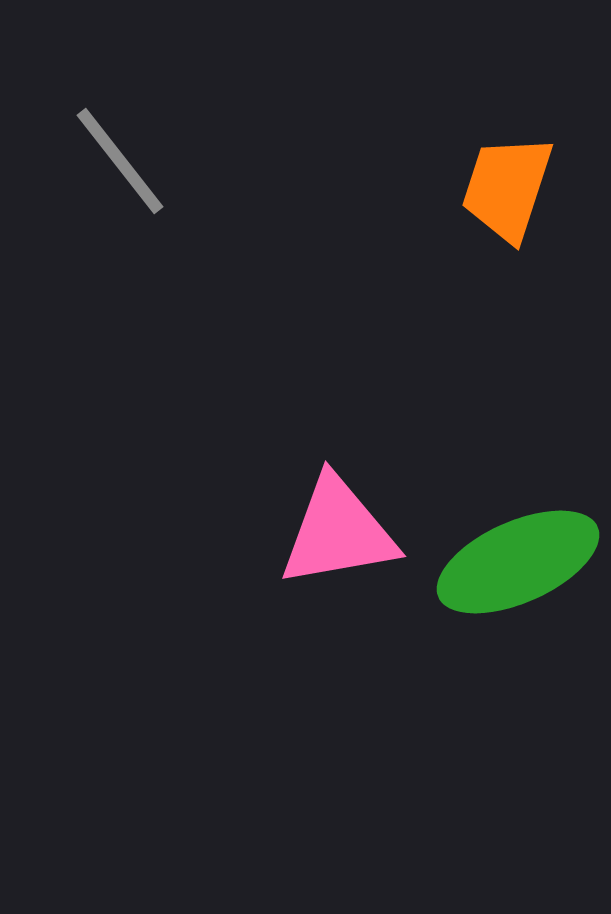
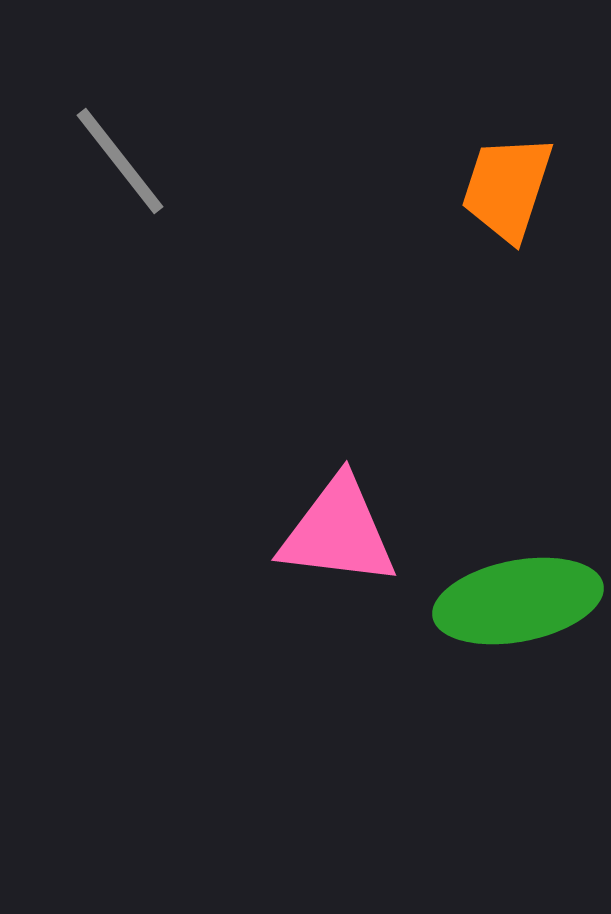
pink triangle: rotated 17 degrees clockwise
green ellipse: moved 39 px down; rotated 13 degrees clockwise
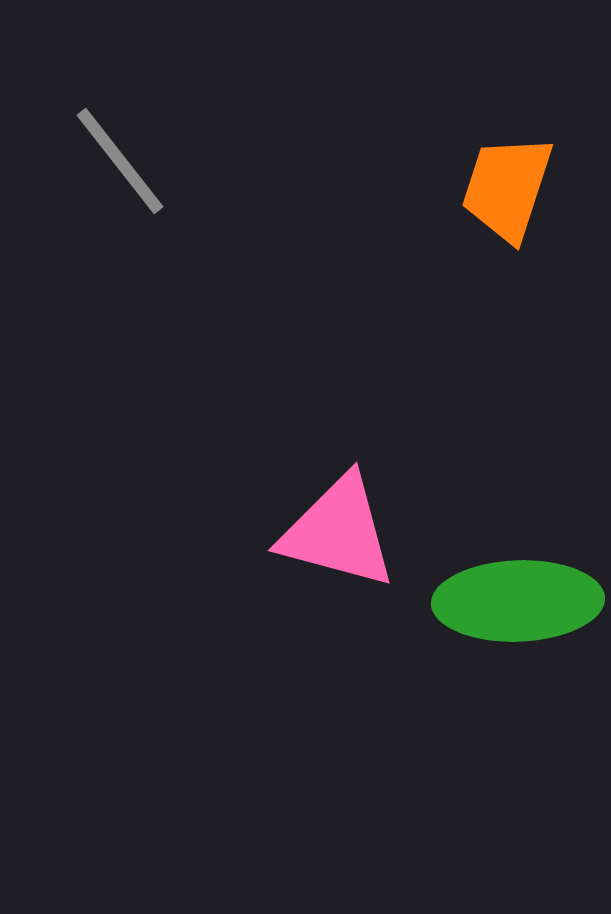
pink triangle: rotated 8 degrees clockwise
green ellipse: rotated 9 degrees clockwise
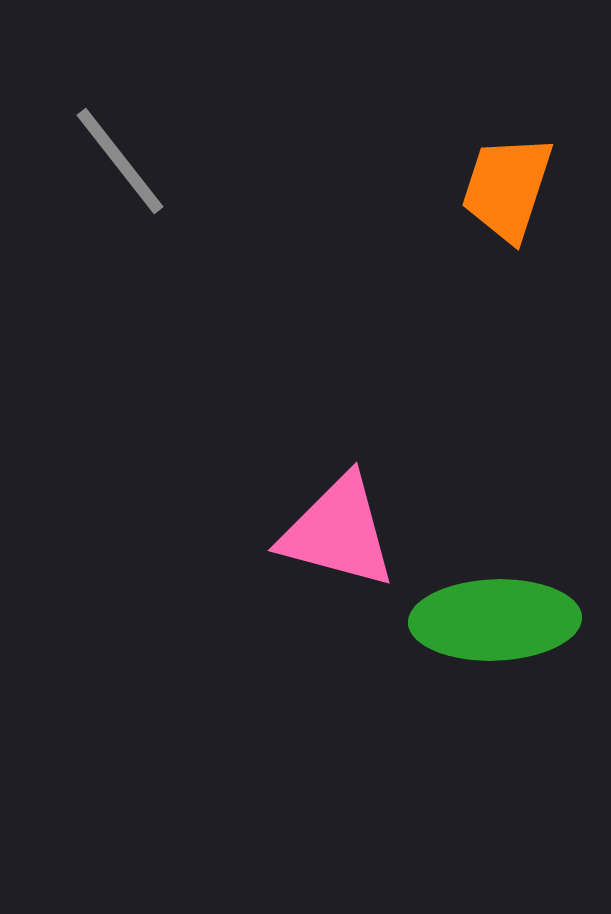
green ellipse: moved 23 px left, 19 px down
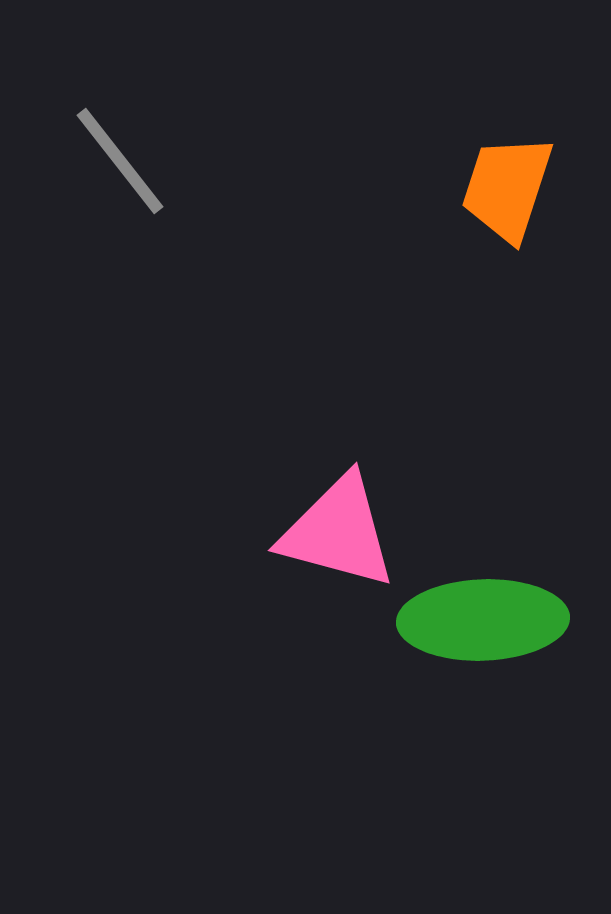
green ellipse: moved 12 px left
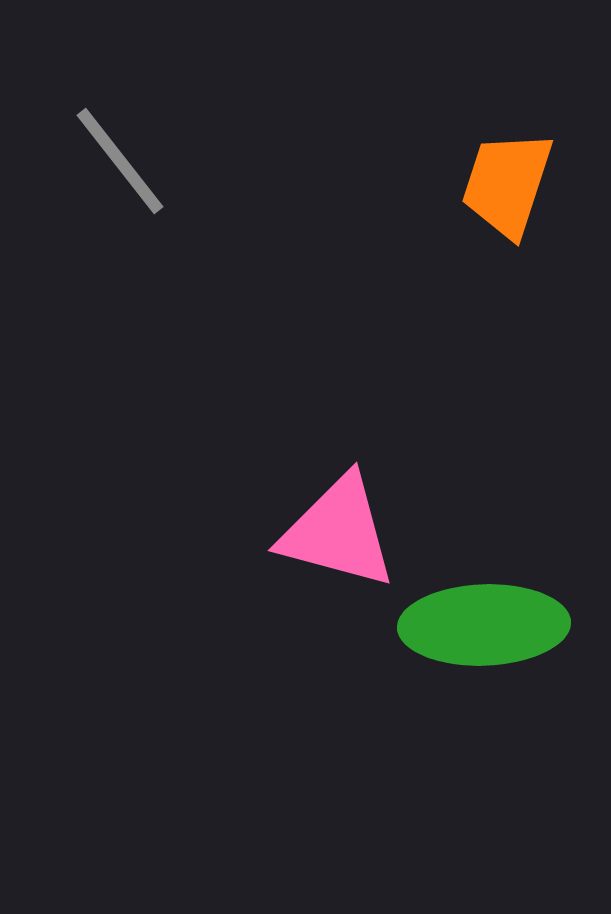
orange trapezoid: moved 4 px up
green ellipse: moved 1 px right, 5 px down
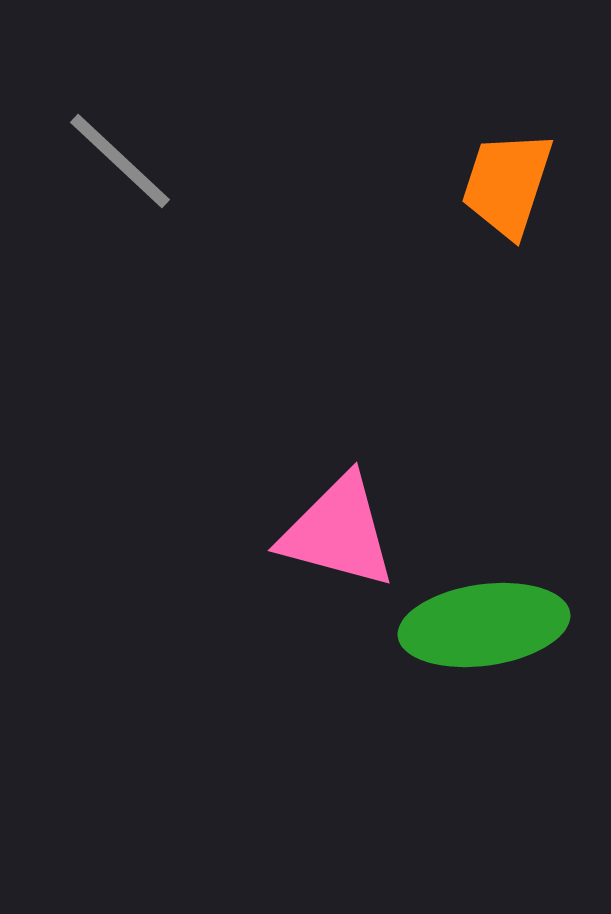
gray line: rotated 9 degrees counterclockwise
green ellipse: rotated 6 degrees counterclockwise
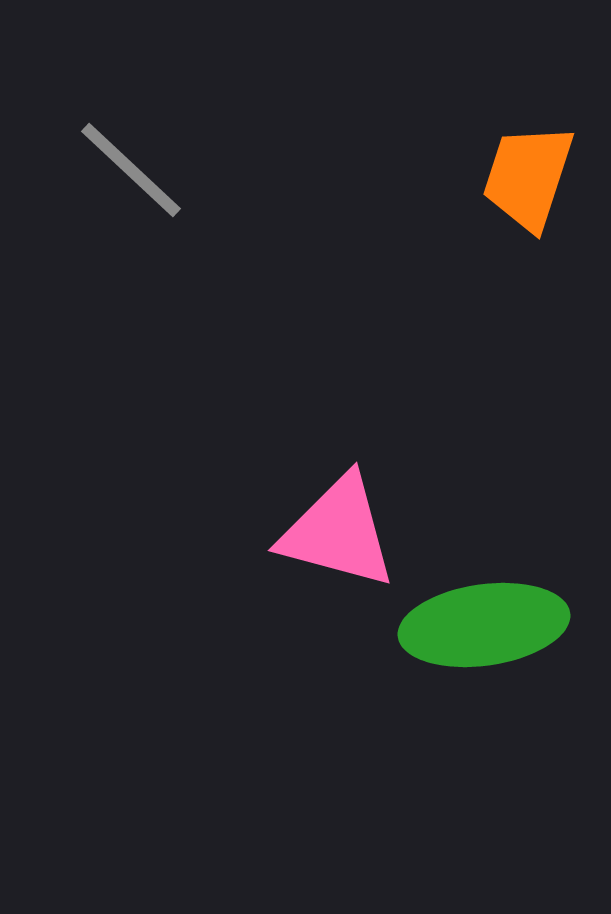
gray line: moved 11 px right, 9 px down
orange trapezoid: moved 21 px right, 7 px up
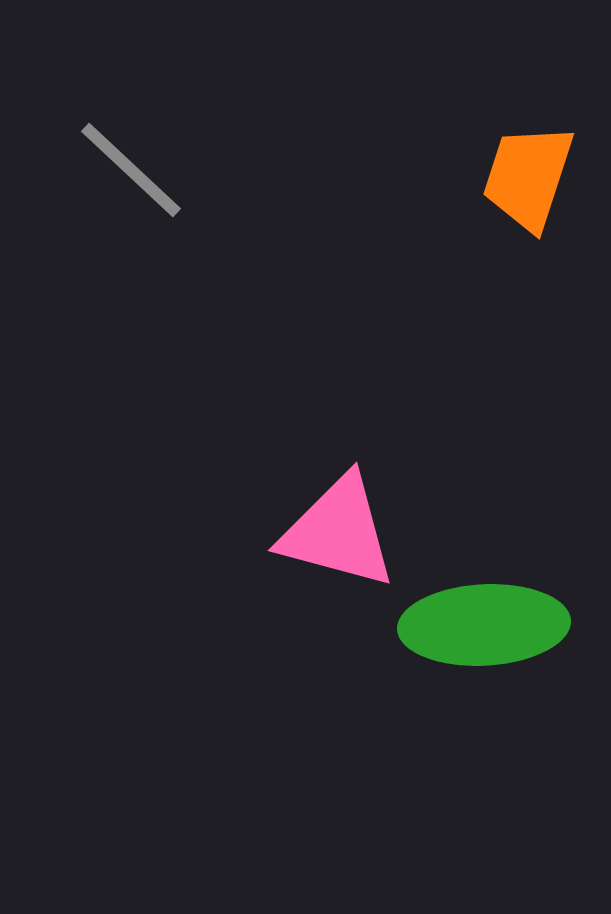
green ellipse: rotated 5 degrees clockwise
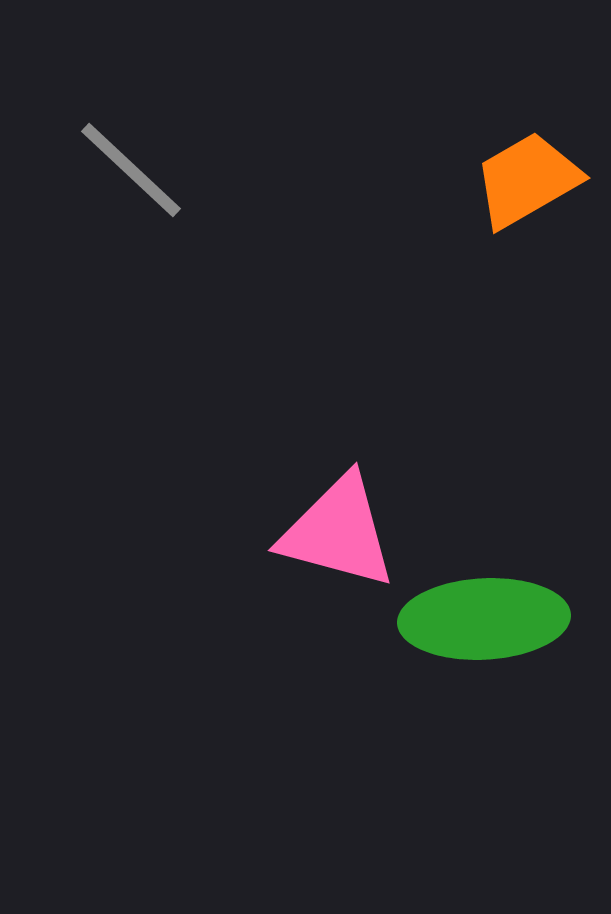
orange trapezoid: moved 1 px left, 3 px down; rotated 42 degrees clockwise
green ellipse: moved 6 px up
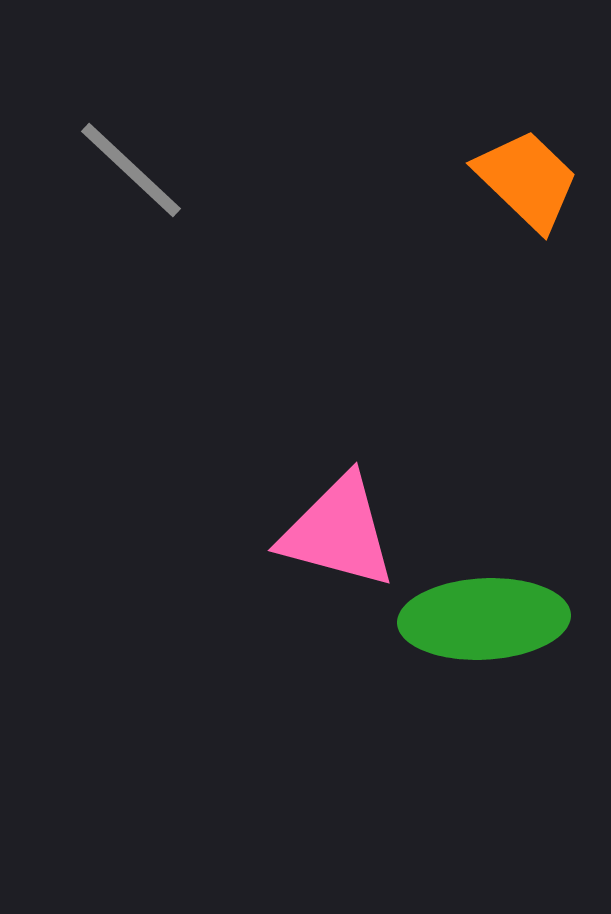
orange trapezoid: rotated 74 degrees clockwise
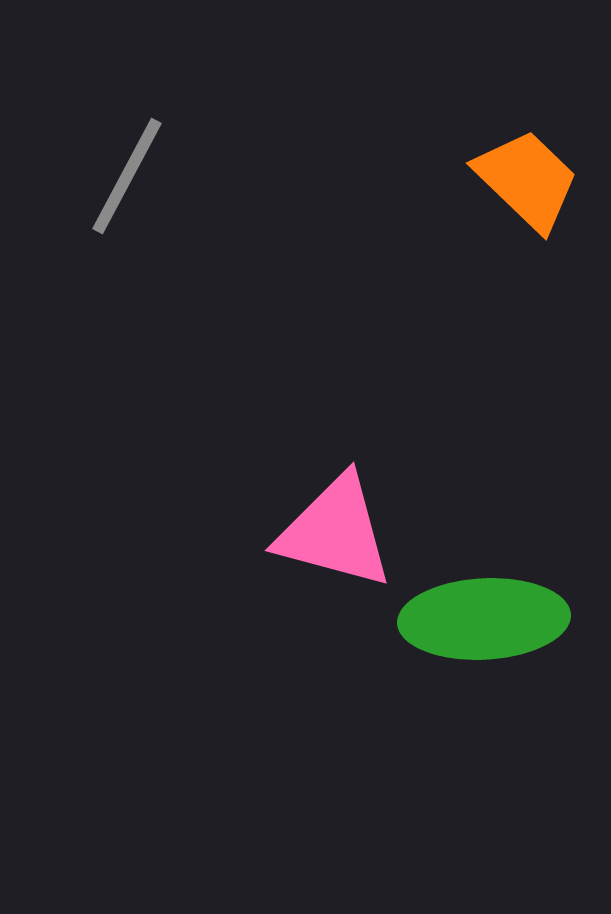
gray line: moved 4 px left, 6 px down; rotated 75 degrees clockwise
pink triangle: moved 3 px left
